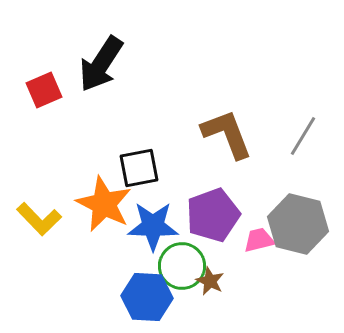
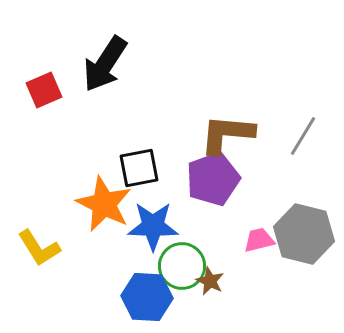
black arrow: moved 4 px right
brown L-shape: rotated 64 degrees counterclockwise
purple pentagon: moved 36 px up
yellow L-shape: moved 29 px down; rotated 12 degrees clockwise
gray hexagon: moved 6 px right, 10 px down
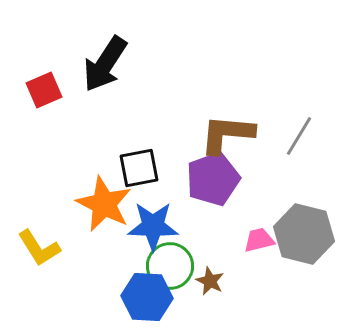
gray line: moved 4 px left
green circle: moved 12 px left
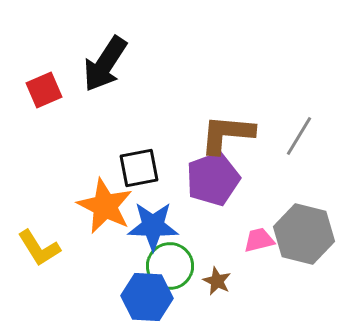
orange star: moved 1 px right, 2 px down
brown star: moved 7 px right
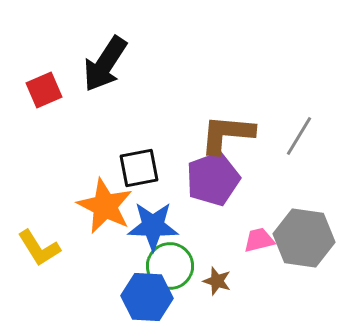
gray hexagon: moved 4 px down; rotated 6 degrees counterclockwise
brown star: rotated 8 degrees counterclockwise
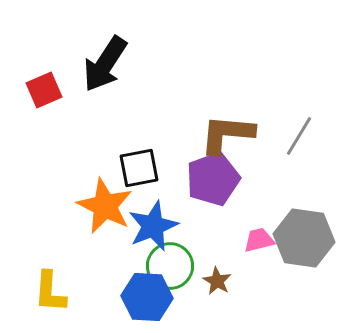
blue star: rotated 24 degrees counterclockwise
yellow L-shape: moved 11 px right, 44 px down; rotated 36 degrees clockwise
brown star: rotated 12 degrees clockwise
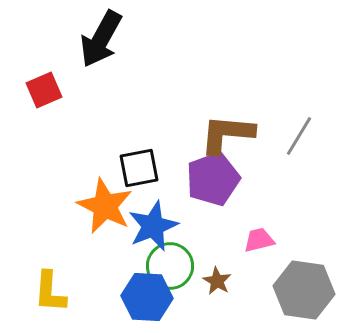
black arrow: moved 4 px left, 25 px up; rotated 4 degrees counterclockwise
gray hexagon: moved 52 px down
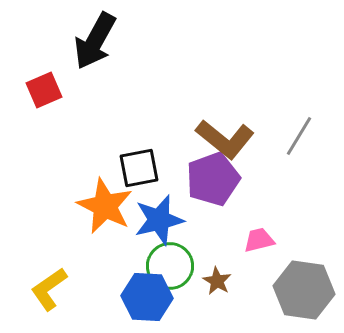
black arrow: moved 6 px left, 2 px down
brown L-shape: moved 2 px left, 5 px down; rotated 146 degrees counterclockwise
blue star: moved 6 px right, 6 px up; rotated 9 degrees clockwise
yellow L-shape: moved 1 px left, 3 px up; rotated 51 degrees clockwise
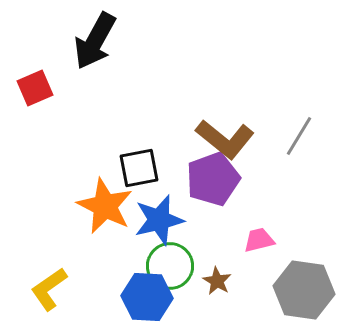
red square: moved 9 px left, 2 px up
